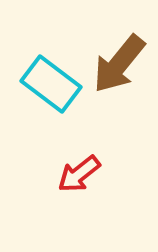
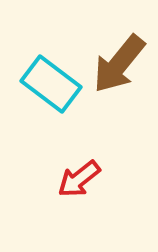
red arrow: moved 5 px down
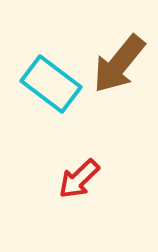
red arrow: rotated 6 degrees counterclockwise
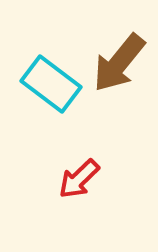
brown arrow: moved 1 px up
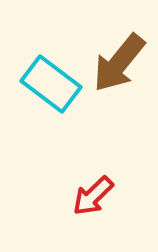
red arrow: moved 14 px right, 17 px down
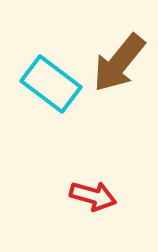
red arrow: rotated 120 degrees counterclockwise
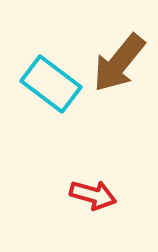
red arrow: moved 1 px up
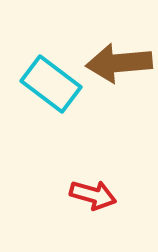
brown arrow: rotated 46 degrees clockwise
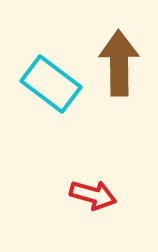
brown arrow: rotated 94 degrees clockwise
